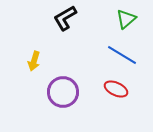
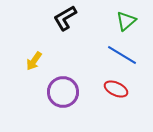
green triangle: moved 2 px down
yellow arrow: rotated 18 degrees clockwise
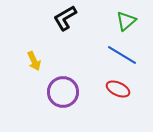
yellow arrow: rotated 60 degrees counterclockwise
red ellipse: moved 2 px right
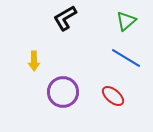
blue line: moved 4 px right, 3 px down
yellow arrow: rotated 24 degrees clockwise
red ellipse: moved 5 px left, 7 px down; rotated 15 degrees clockwise
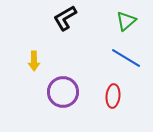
red ellipse: rotated 55 degrees clockwise
